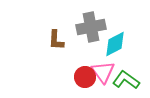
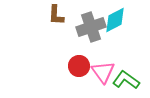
gray cross: rotated 8 degrees counterclockwise
brown L-shape: moved 25 px up
cyan diamond: moved 24 px up
red circle: moved 6 px left, 11 px up
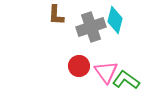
cyan diamond: rotated 48 degrees counterclockwise
pink triangle: moved 3 px right
